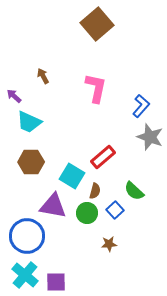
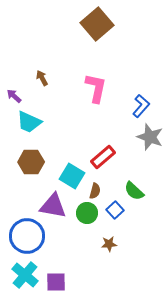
brown arrow: moved 1 px left, 2 px down
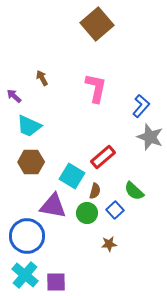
cyan trapezoid: moved 4 px down
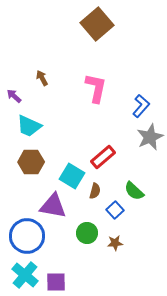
gray star: rotated 28 degrees clockwise
green circle: moved 20 px down
brown star: moved 6 px right, 1 px up
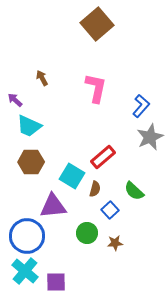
purple arrow: moved 1 px right, 4 px down
brown semicircle: moved 2 px up
purple triangle: rotated 16 degrees counterclockwise
blue square: moved 5 px left
cyan cross: moved 4 px up
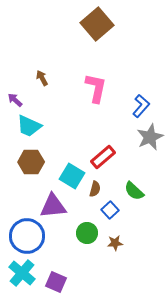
cyan cross: moved 3 px left, 2 px down
purple square: rotated 25 degrees clockwise
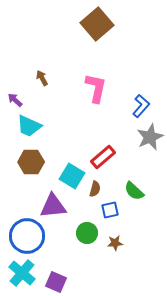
blue square: rotated 30 degrees clockwise
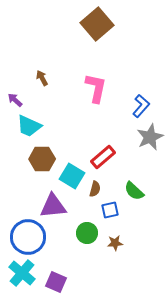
brown hexagon: moved 11 px right, 3 px up
blue circle: moved 1 px right, 1 px down
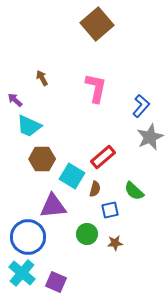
green circle: moved 1 px down
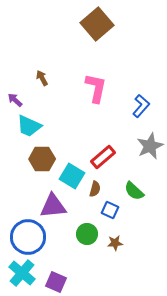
gray star: moved 9 px down
blue square: rotated 36 degrees clockwise
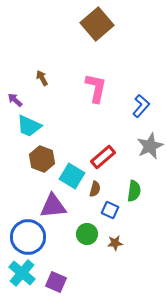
brown hexagon: rotated 20 degrees clockwise
green semicircle: rotated 125 degrees counterclockwise
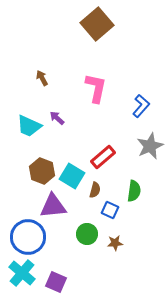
purple arrow: moved 42 px right, 18 px down
brown hexagon: moved 12 px down
brown semicircle: moved 1 px down
